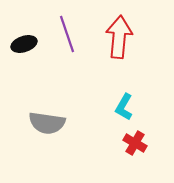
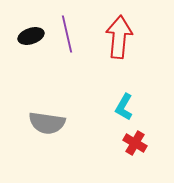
purple line: rotated 6 degrees clockwise
black ellipse: moved 7 px right, 8 px up
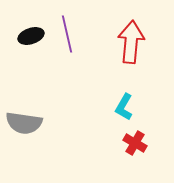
red arrow: moved 12 px right, 5 px down
gray semicircle: moved 23 px left
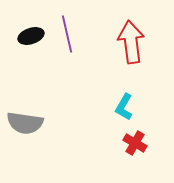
red arrow: rotated 12 degrees counterclockwise
gray semicircle: moved 1 px right
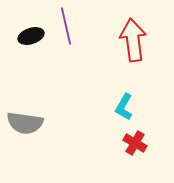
purple line: moved 1 px left, 8 px up
red arrow: moved 2 px right, 2 px up
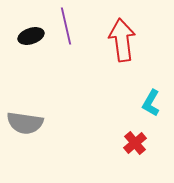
red arrow: moved 11 px left
cyan L-shape: moved 27 px right, 4 px up
red cross: rotated 20 degrees clockwise
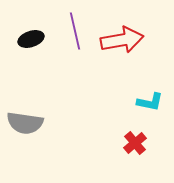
purple line: moved 9 px right, 5 px down
black ellipse: moved 3 px down
red arrow: rotated 87 degrees clockwise
cyan L-shape: moved 1 px left, 1 px up; rotated 108 degrees counterclockwise
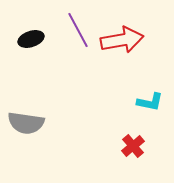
purple line: moved 3 px right, 1 px up; rotated 15 degrees counterclockwise
gray semicircle: moved 1 px right
red cross: moved 2 px left, 3 px down
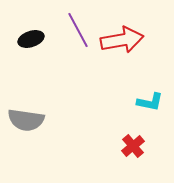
gray semicircle: moved 3 px up
